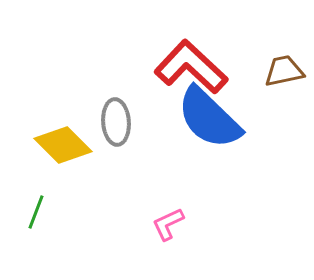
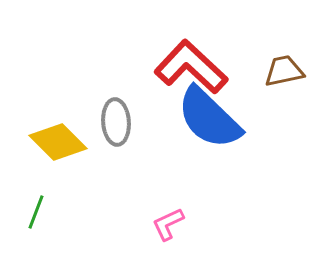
yellow diamond: moved 5 px left, 3 px up
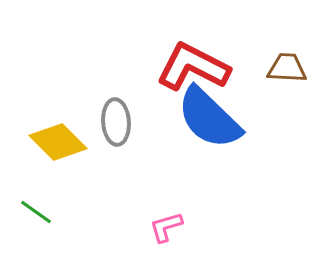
red L-shape: moved 2 px right; rotated 16 degrees counterclockwise
brown trapezoid: moved 3 px right, 3 px up; rotated 15 degrees clockwise
green line: rotated 76 degrees counterclockwise
pink L-shape: moved 2 px left, 3 px down; rotated 9 degrees clockwise
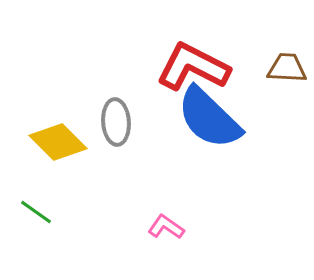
pink L-shape: rotated 51 degrees clockwise
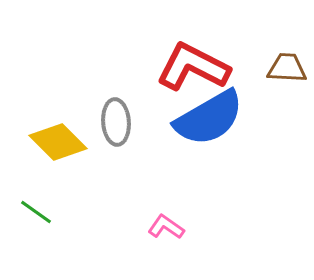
blue semicircle: rotated 74 degrees counterclockwise
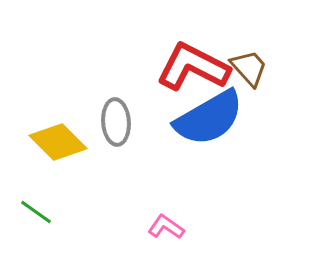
brown trapezoid: moved 38 px left; rotated 45 degrees clockwise
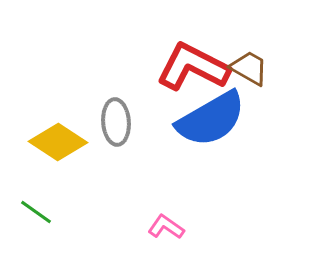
brown trapezoid: rotated 18 degrees counterclockwise
blue semicircle: moved 2 px right, 1 px down
yellow diamond: rotated 12 degrees counterclockwise
